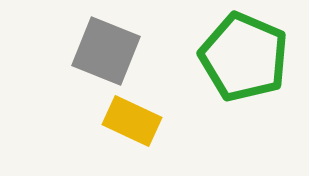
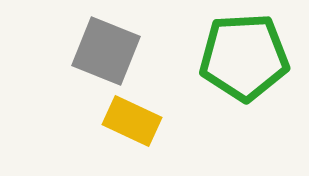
green pentagon: rotated 26 degrees counterclockwise
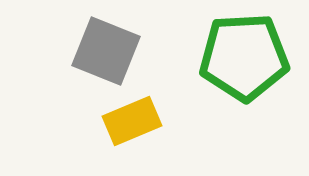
yellow rectangle: rotated 48 degrees counterclockwise
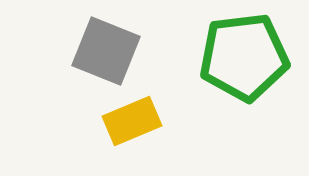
green pentagon: rotated 4 degrees counterclockwise
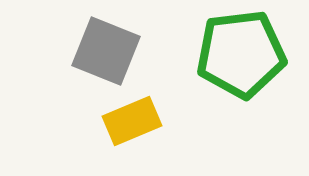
green pentagon: moved 3 px left, 3 px up
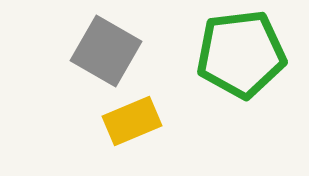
gray square: rotated 8 degrees clockwise
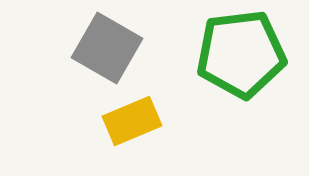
gray square: moved 1 px right, 3 px up
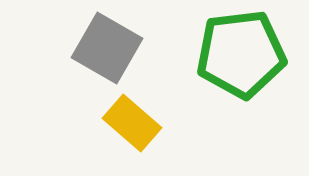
yellow rectangle: moved 2 px down; rotated 64 degrees clockwise
